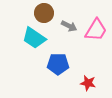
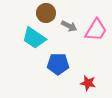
brown circle: moved 2 px right
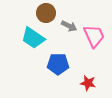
pink trapezoid: moved 2 px left, 6 px down; rotated 55 degrees counterclockwise
cyan trapezoid: moved 1 px left
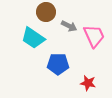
brown circle: moved 1 px up
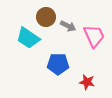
brown circle: moved 5 px down
gray arrow: moved 1 px left
cyan trapezoid: moved 5 px left
red star: moved 1 px left, 1 px up
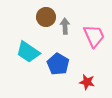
gray arrow: moved 3 px left; rotated 119 degrees counterclockwise
cyan trapezoid: moved 14 px down
blue pentagon: rotated 30 degrees clockwise
